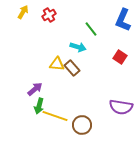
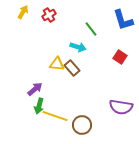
blue L-shape: rotated 40 degrees counterclockwise
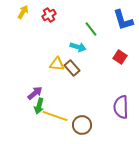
purple arrow: moved 4 px down
purple semicircle: rotated 80 degrees clockwise
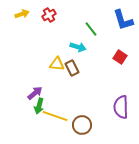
yellow arrow: moved 1 px left, 2 px down; rotated 40 degrees clockwise
brown rectangle: rotated 14 degrees clockwise
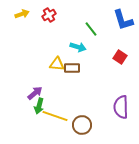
brown rectangle: rotated 63 degrees counterclockwise
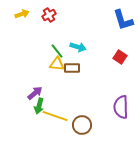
green line: moved 34 px left, 22 px down
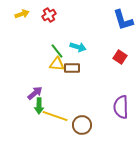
green arrow: rotated 14 degrees counterclockwise
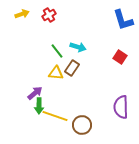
yellow triangle: moved 1 px left, 9 px down
brown rectangle: rotated 56 degrees counterclockwise
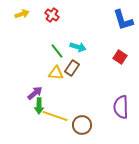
red cross: moved 3 px right; rotated 24 degrees counterclockwise
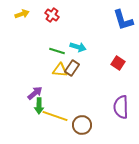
green line: rotated 35 degrees counterclockwise
red square: moved 2 px left, 6 px down
yellow triangle: moved 4 px right, 3 px up
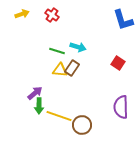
yellow line: moved 4 px right
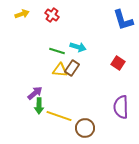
brown circle: moved 3 px right, 3 px down
